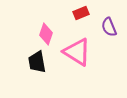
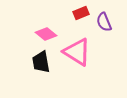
purple semicircle: moved 5 px left, 5 px up
pink diamond: rotated 70 degrees counterclockwise
black trapezoid: moved 4 px right
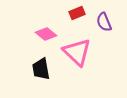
red rectangle: moved 4 px left
pink triangle: rotated 12 degrees clockwise
black trapezoid: moved 7 px down
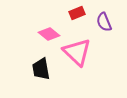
pink diamond: moved 3 px right
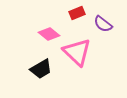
purple semicircle: moved 1 px left, 2 px down; rotated 30 degrees counterclockwise
black trapezoid: rotated 110 degrees counterclockwise
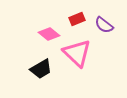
red rectangle: moved 6 px down
purple semicircle: moved 1 px right, 1 px down
pink triangle: moved 1 px down
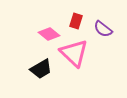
red rectangle: moved 1 px left, 2 px down; rotated 49 degrees counterclockwise
purple semicircle: moved 1 px left, 4 px down
pink triangle: moved 3 px left
